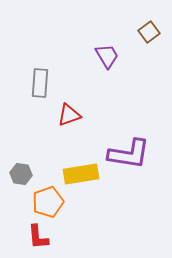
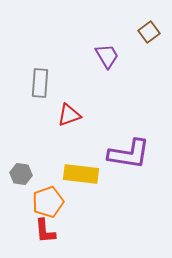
yellow rectangle: rotated 16 degrees clockwise
red L-shape: moved 7 px right, 6 px up
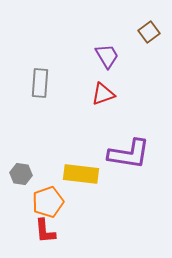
red triangle: moved 34 px right, 21 px up
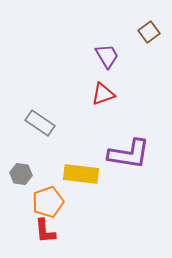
gray rectangle: moved 40 px down; rotated 60 degrees counterclockwise
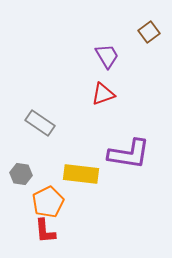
orange pentagon: rotated 8 degrees counterclockwise
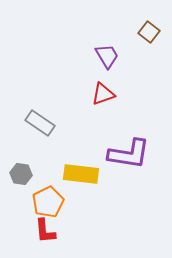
brown square: rotated 15 degrees counterclockwise
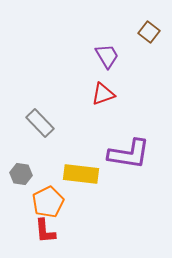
gray rectangle: rotated 12 degrees clockwise
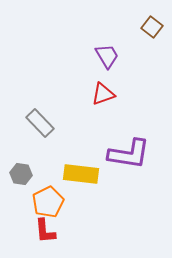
brown square: moved 3 px right, 5 px up
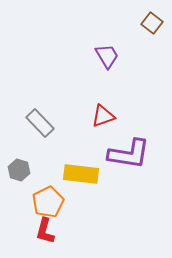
brown square: moved 4 px up
red triangle: moved 22 px down
gray hexagon: moved 2 px left, 4 px up; rotated 10 degrees clockwise
red L-shape: rotated 20 degrees clockwise
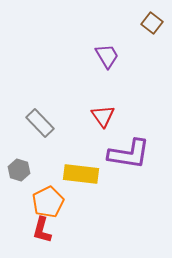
red triangle: rotated 45 degrees counterclockwise
red L-shape: moved 3 px left, 1 px up
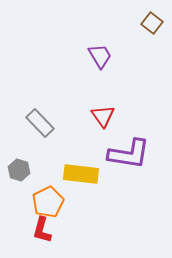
purple trapezoid: moved 7 px left
